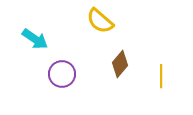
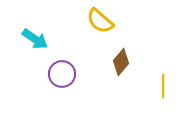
brown diamond: moved 1 px right, 2 px up
yellow line: moved 2 px right, 10 px down
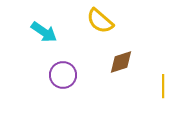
cyan arrow: moved 9 px right, 7 px up
brown diamond: rotated 32 degrees clockwise
purple circle: moved 1 px right, 1 px down
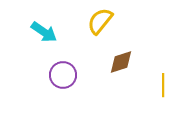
yellow semicircle: rotated 88 degrees clockwise
yellow line: moved 1 px up
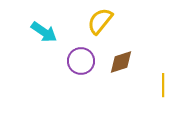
purple circle: moved 18 px right, 14 px up
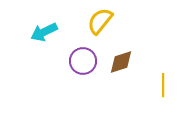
cyan arrow: rotated 120 degrees clockwise
purple circle: moved 2 px right
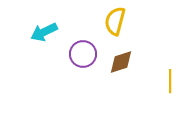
yellow semicircle: moved 15 px right; rotated 24 degrees counterclockwise
purple circle: moved 7 px up
yellow line: moved 7 px right, 4 px up
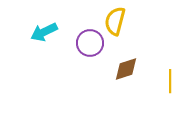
purple circle: moved 7 px right, 11 px up
brown diamond: moved 5 px right, 7 px down
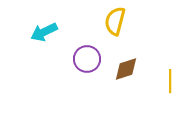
purple circle: moved 3 px left, 16 px down
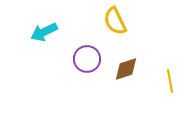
yellow semicircle: rotated 40 degrees counterclockwise
yellow line: rotated 10 degrees counterclockwise
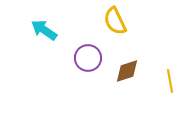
cyan arrow: moved 2 px up; rotated 60 degrees clockwise
purple circle: moved 1 px right, 1 px up
brown diamond: moved 1 px right, 2 px down
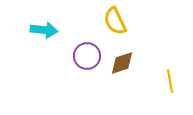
cyan arrow: rotated 152 degrees clockwise
purple circle: moved 1 px left, 2 px up
brown diamond: moved 5 px left, 8 px up
